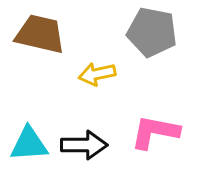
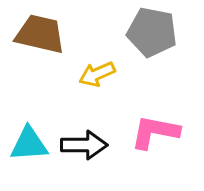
yellow arrow: rotated 12 degrees counterclockwise
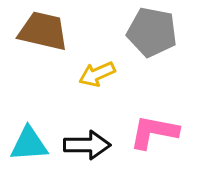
brown trapezoid: moved 3 px right, 3 px up
pink L-shape: moved 1 px left
black arrow: moved 3 px right
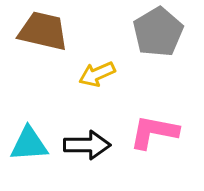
gray pentagon: moved 6 px right; rotated 30 degrees clockwise
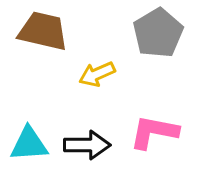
gray pentagon: moved 1 px down
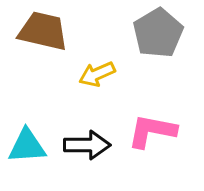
pink L-shape: moved 2 px left, 1 px up
cyan triangle: moved 2 px left, 2 px down
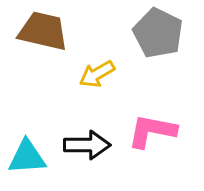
gray pentagon: rotated 15 degrees counterclockwise
yellow arrow: rotated 6 degrees counterclockwise
cyan triangle: moved 11 px down
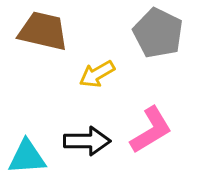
pink L-shape: moved 1 px left, 1 px up; rotated 138 degrees clockwise
black arrow: moved 4 px up
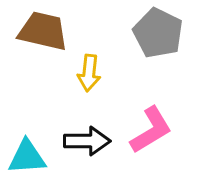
yellow arrow: moved 8 px left, 1 px up; rotated 54 degrees counterclockwise
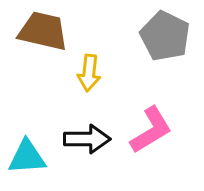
gray pentagon: moved 7 px right, 3 px down
black arrow: moved 2 px up
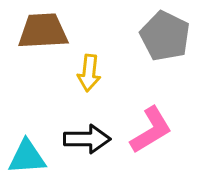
brown trapezoid: rotated 16 degrees counterclockwise
